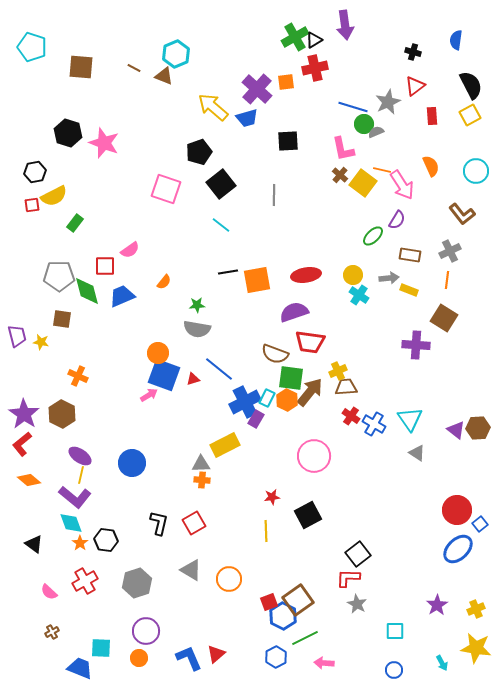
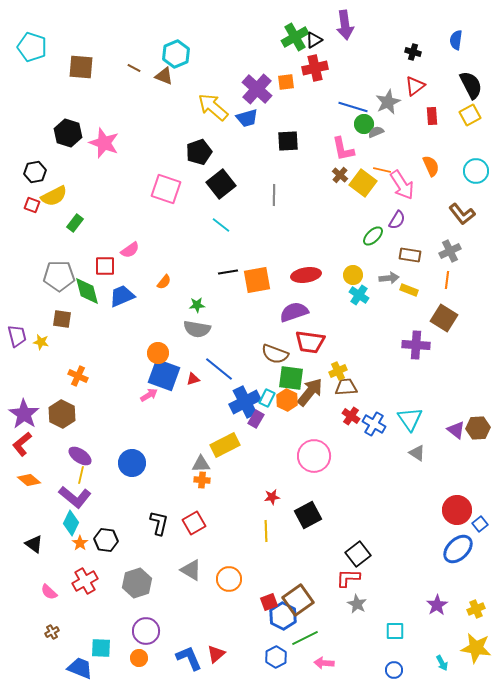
red square at (32, 205): rotated 28 degrees clockwise
cyan diamond at (71, 523): rotated 45 degrees clockwise
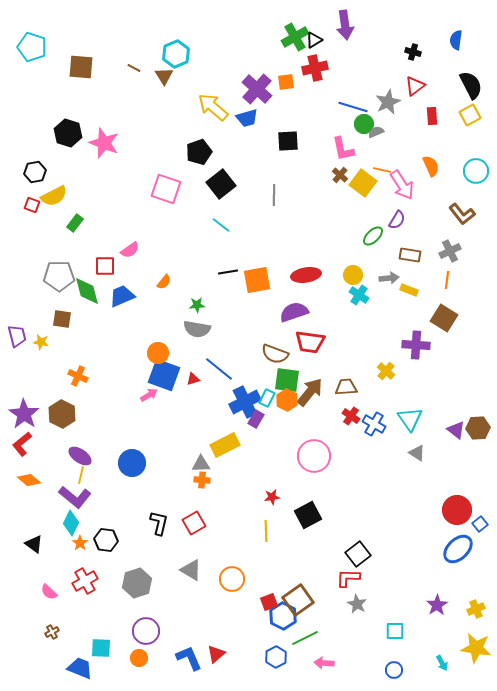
brown triangle at (164, 76): rotated 36 degrees clockwise
yellow cross at (338, 371): moved 48 px right; rotated 24 degrees counterclockwise
green square at (291, 378): moved 4 px left, 2 px down
orange circle at (229, 579): moved 3 px right
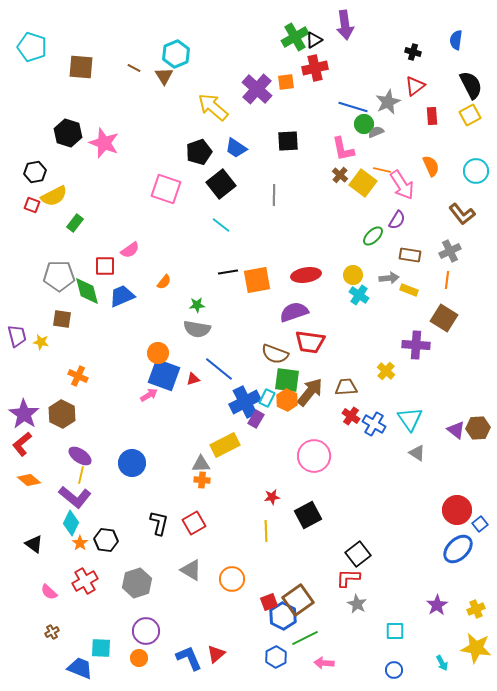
blue trapezoid at (247, 118): moved 11 px left, 30 px down; rotated 50 degrees clockwise
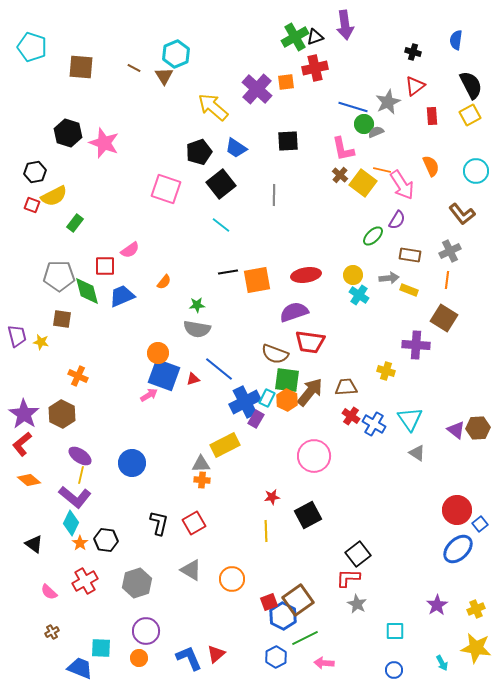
black triangle at (314, 40): moved 1 px right, 3 px up; rotated 12 degrees clockwise
yellow cross at (386, 371): rotated 24 degrees counterclockwise
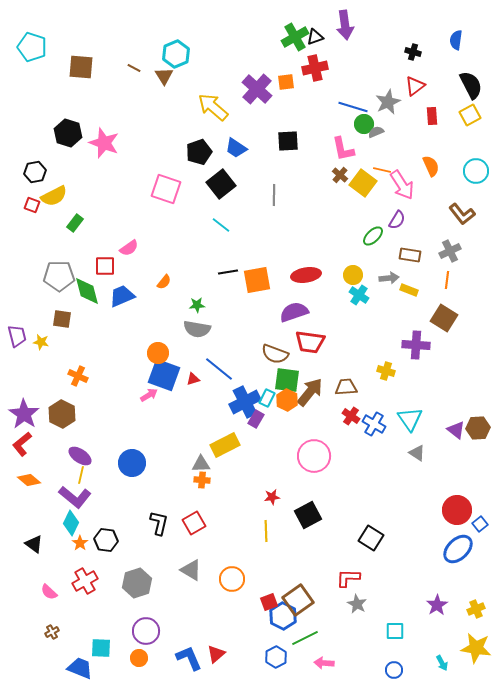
pink semicircle at (130, 250): moved 1 px left, 2 px up
black square at (358, 554): moved 13 px right, 16 px up; rotated 20 degrees counterclockwise
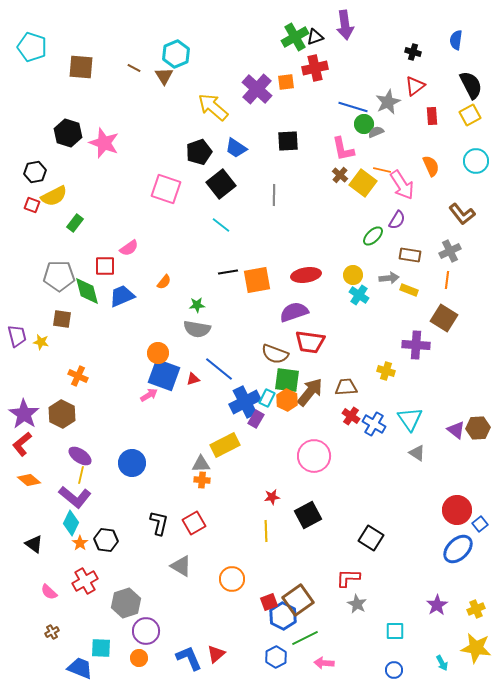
cyan circle at (476, 171): moved 10 px up
gray triangle at (191, 570): moved 10 px left, 4 px up
gray hexagon at (137, 583): moved 11 px left, 20 px down
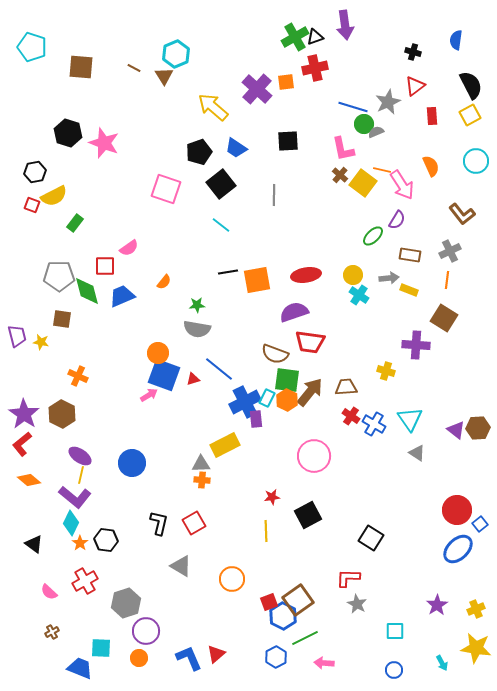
purple rectangle at (256, 419): rotated 36 degrees counterclockwise
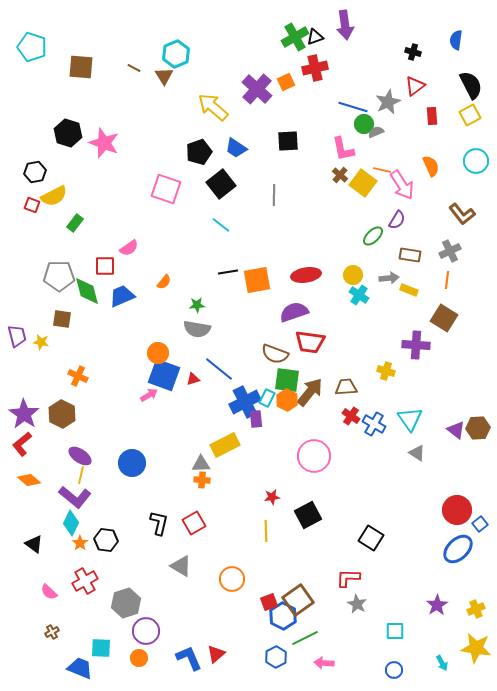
orange square at (286, 82): rotated 18 degrees counterclockwise
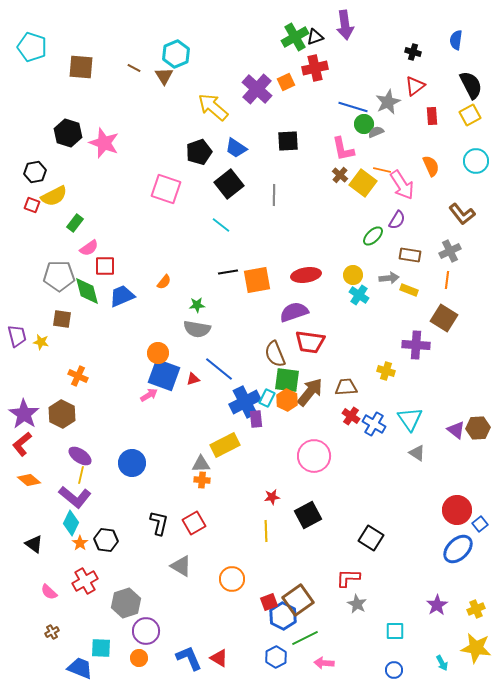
black square at (221, 184): moved 8 px right
pink semicircle at (129, 248): moved 40 px left
brown semicircle at (275, 354): rotated 48 degrees clockwise
red triangle at (216, 654): moved 3 px right, 4 px down; rotated 48 degrees counterclockwise
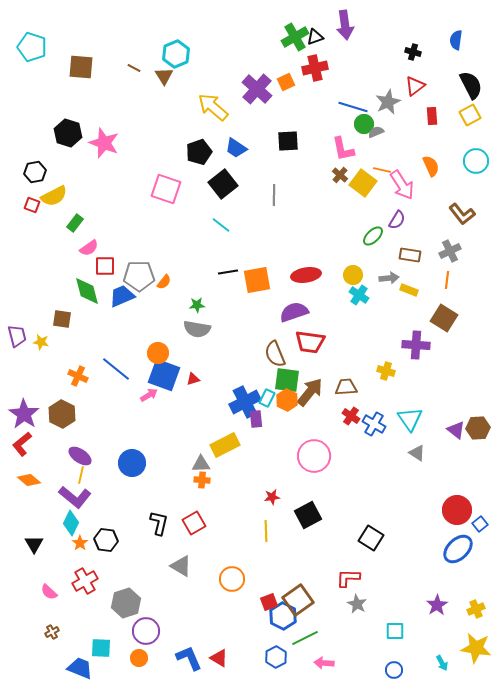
black square at (229, 184): moved 6 px left
gray pentagon at (59, 276): moved 80 px right
blue line at (219, 369): moved 103 px left
black triangle at (34, 544): rotated 24 degrees clockwise
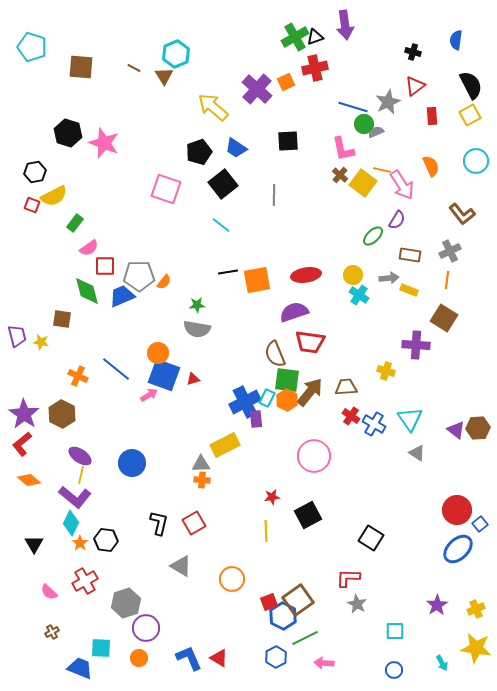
purple circle at (146, 631): moved 3 px up
